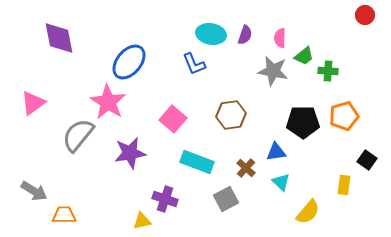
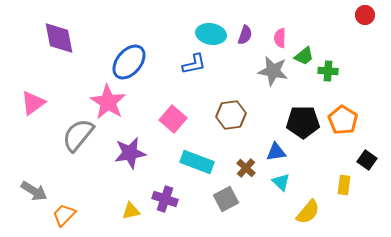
blue L-shape: rotated 80 degrees counterclockwise
orange pentagon: moved 1 px left, 4 px down; rotated 24 degrees counterclockwise
orange trapezoid: rotated 45 degrees counterclockwise
yellow triangle: moved 11 px left, 10 px up
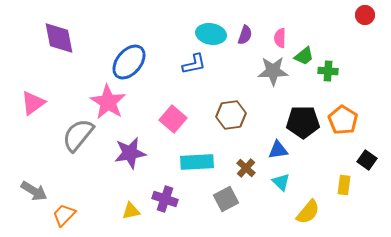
gray star: rotated 12 degrees counterclockwise
blue triangle: moved 2 px right, 2 px up
cyan rectangle: rotated 24 degrees counterclockwise
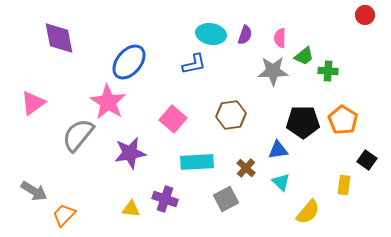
yellow triangle: moved 2 px up; rotated 18 degrees clockwise
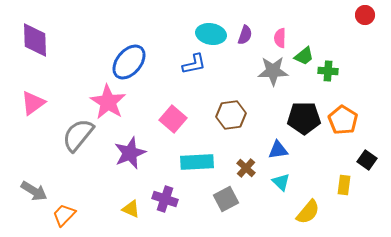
purple diamond: moved 24 px left, 2 px down; rotated 9 degrees clockwise
black pentagon: moved 1 px right, 4 px up
purple star: rotated 12 degrees counterclockwise
yellow triangle: rotated 18 degrees clockwise
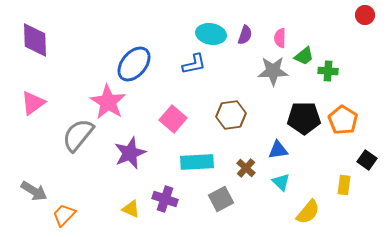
blue ellipse: moved 5 px right, 2 px down
gray square: moved 5 px left
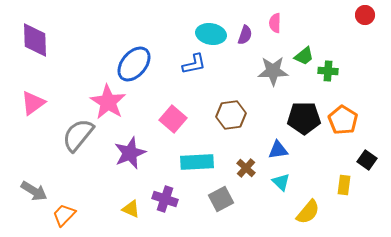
pink semicircle: moved 5 px left, 15 px up
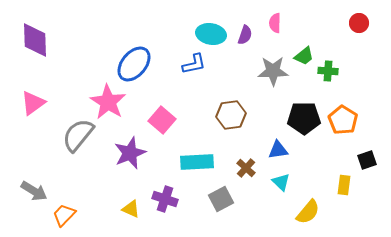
red circle: moved 6 px left, 8 px down
pink square: moved 11 px left, 1 px down
black square: rotated 36 degrees clockwise
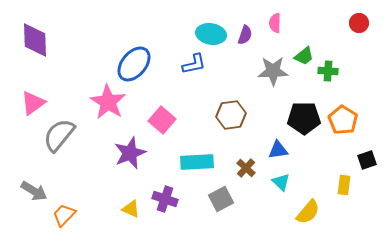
gray semicircle: moved 19 px left
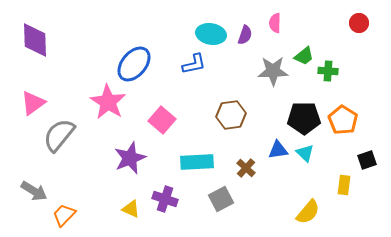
purple star: moved 5 px down
cyan triangle: moved 24 px right, 29 px up
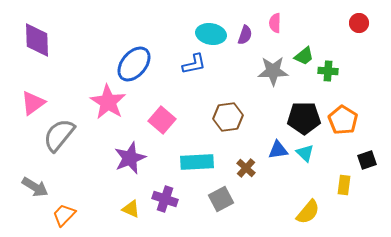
purple diamond: moved 2 px right
brown hexagon: moved 3 px left, 2 px down
gray arrow: moved 1 px right, 4 px up
